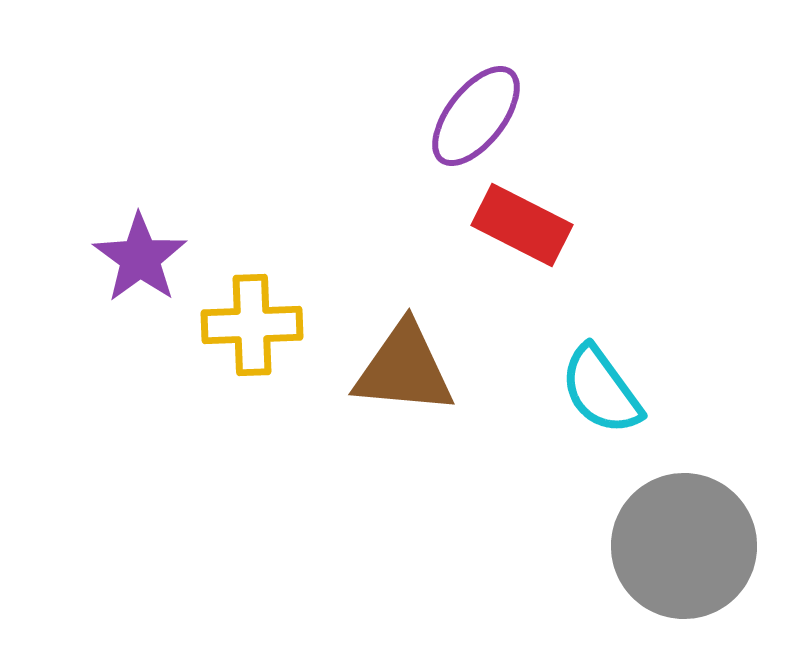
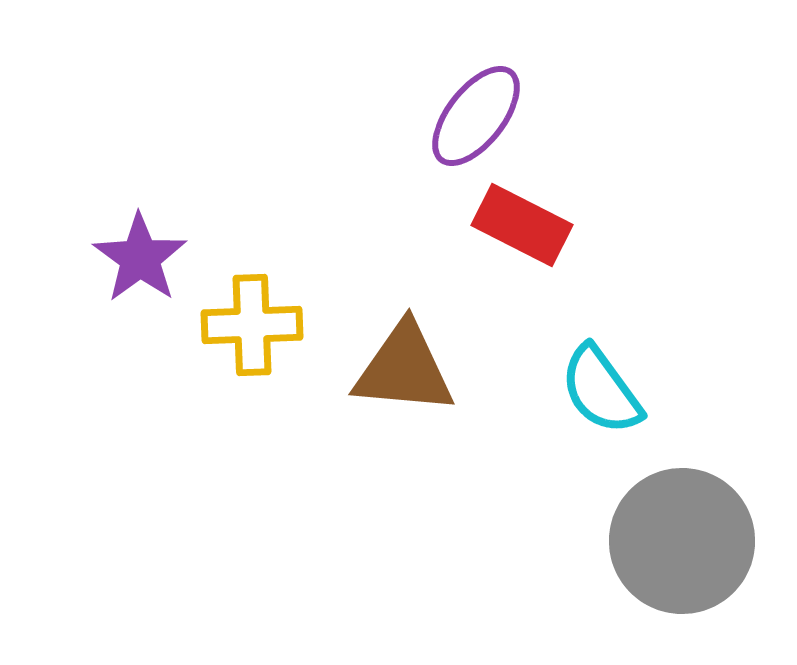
gray circle: moved 2 px left, 5 px up
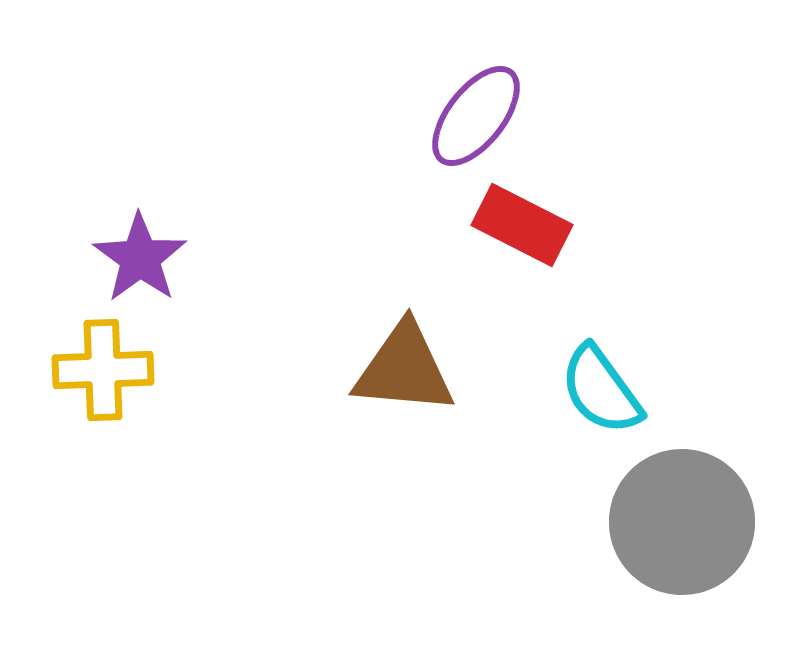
yellow cross: moved 149 px left, 45 px down
gray circle: moved 19 px up
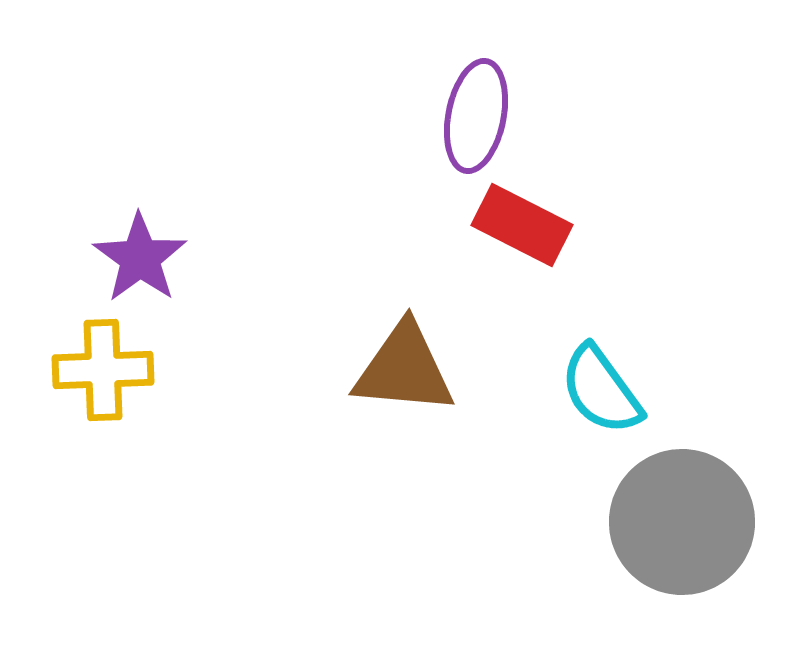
purple ellipse: rotated 27 degrees counterclockwise
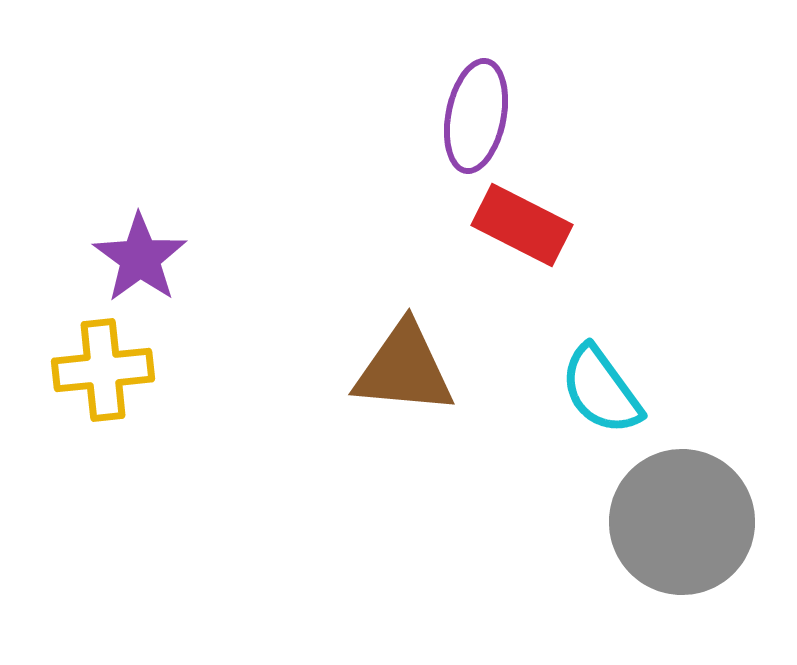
yellow cross: rotated 4 degrees counterclockwise
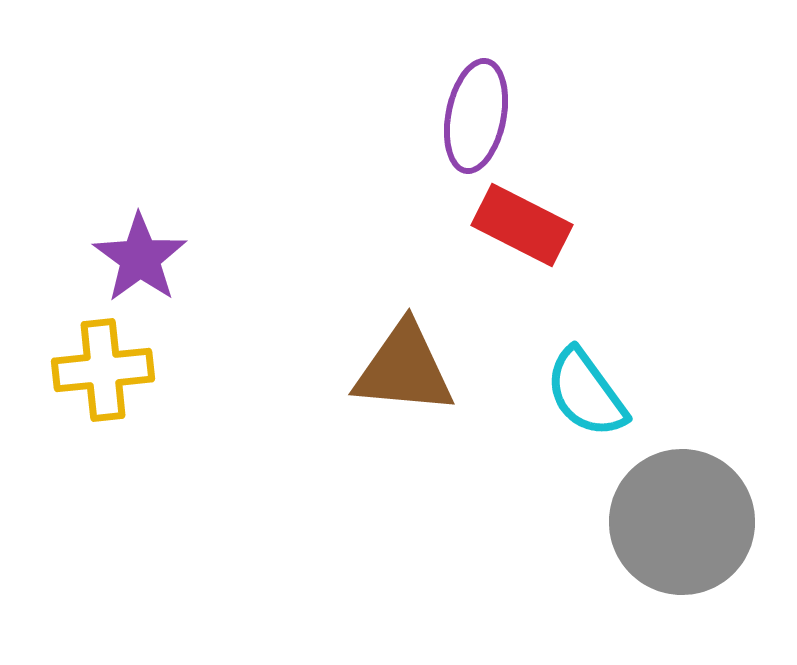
cyan semicircle: moved 15 px left, 3 px down
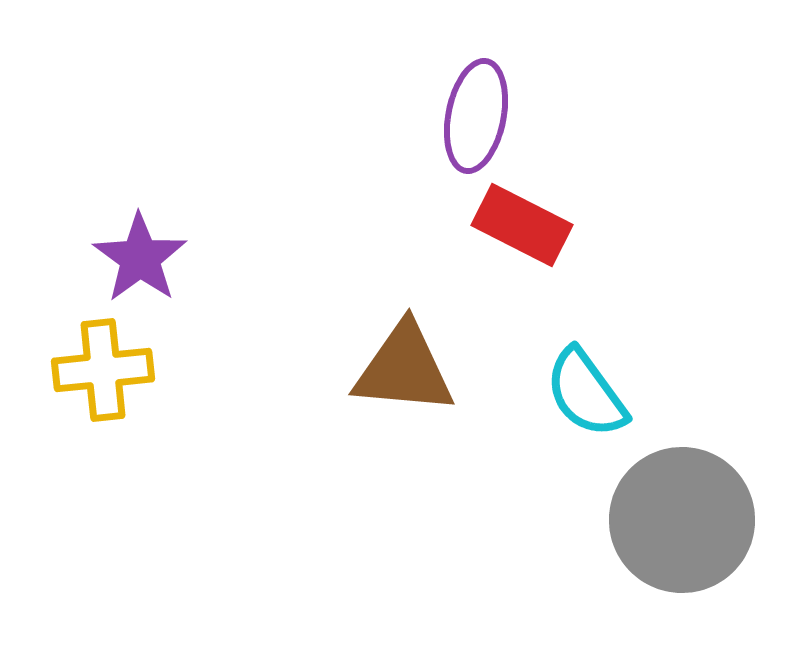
gray circle: moved 2 px up
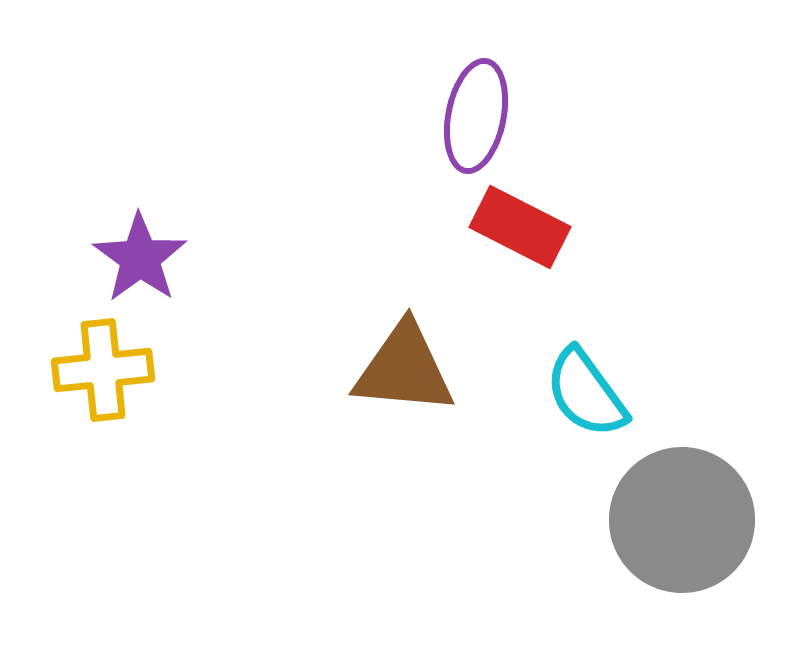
red rectangle: moved 2 px left, 2 px down
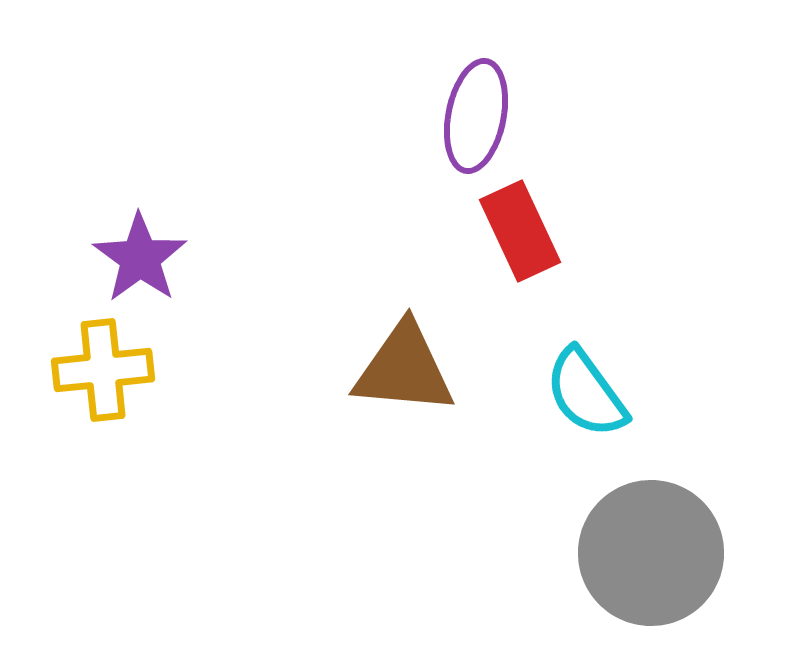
red rectangle: moved 4 px down; rotated 38 degrees clockwise
gray circle: moved 31 px left, 33 px down
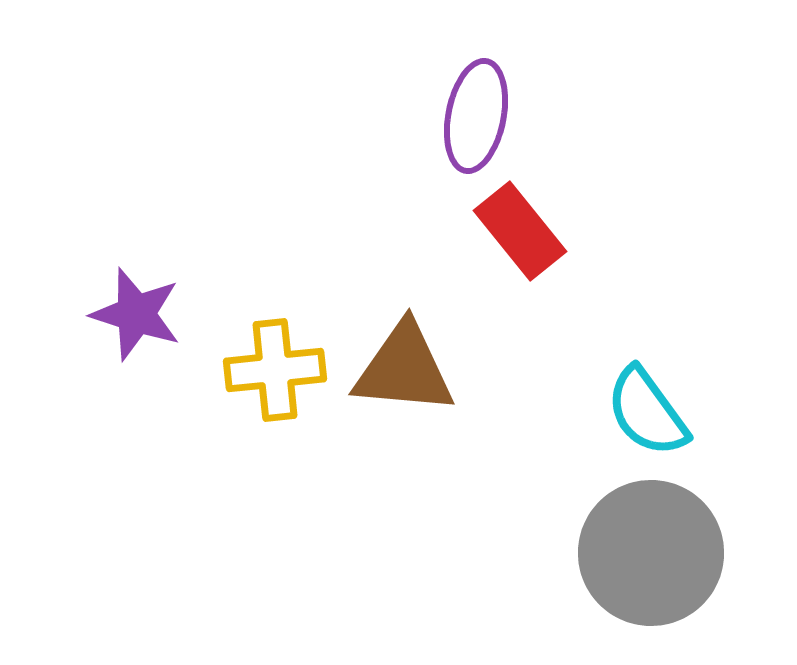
red rectangle: rotated 14 degrees counterclockwise
purple star: moved 4 px left, 56 px down; rotated 18 degrees counterclockwise
yellow cross: moved 172 px right
cyan semicircle: moved 61 px right, 19 px down
